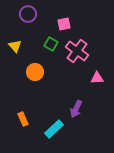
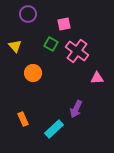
orange circle: moved 2 px left, 1 px down
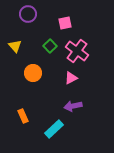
pink square: moved 1 px right, 1 px up
green square: moved 1 px left, 2 px down; rotated 16 degrees clockwise
pink triangle: moved 26 px left; rotated 24 degrees counterclockwise
purple arrow: moved 3 px left, 3 px up; rotated 54 degrees clockwise
orange rectangle: moved 3 px up
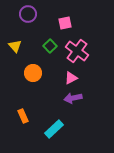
purple arrow: moved 8 px up
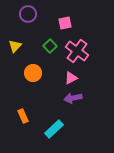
yellow triangle: rotated 24 degrees clockwise
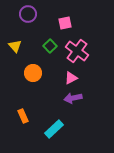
yellow triangle: rotated 24 degrees counterclockwise
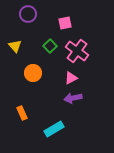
orange rectangle: moved 1 px left, 3 px up
cyan rectangle: rotated 12 degrees clockwise
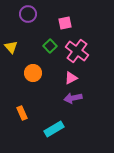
yellow triangle: moved 4 px left, 1 px down
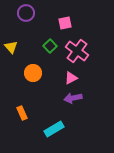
purple circle: moved 2 px left, 1 px up
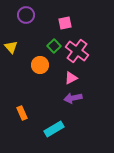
purple circle: moved 2 px down
green square: moved 4 px right
orange circle: moved 7 px right, 8 px up
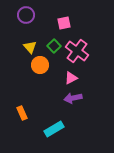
pink square: moved 1 px left
yellow triangle: moved 19 px right
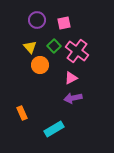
purple circle: moved 11 px right, 5 px down
